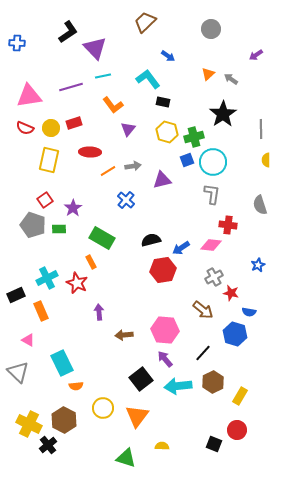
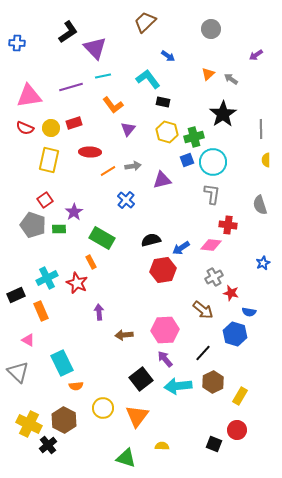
purple star at (73, 208): moved 1 px right, 4 px down
blue star at (258, 265): moved 5 px right, 2 px up
pink hexagon at (165, 330): rotated 8 degrees counterclockwise
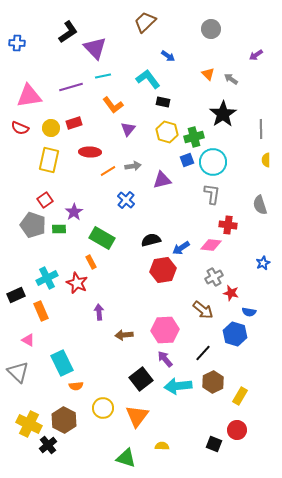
orange triangle at (208, 74): rotated 32 degrees counterclockwise
red semicircle at (25, 128): moved 5 px left
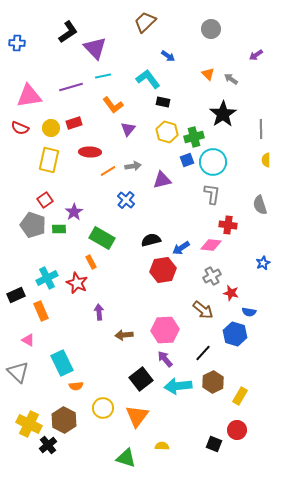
gray cross at (214, 277): moved 2 px left, 1 px up
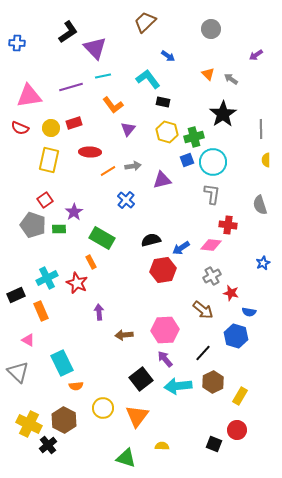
blue hexagon at (235, 334): moved 1 px right, 2 px down
